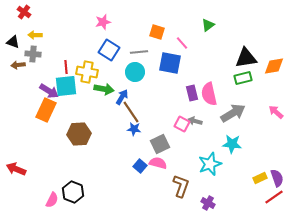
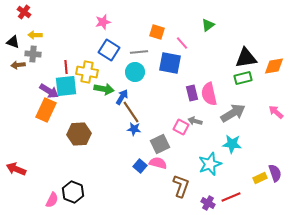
pink square at (182, 124): moved 1 px left, 3 px down
purple semicircle at (277, 178): moved 2 px left, 5 px up
red line at (274, 197): moved 43 px left; rotated 12 degrees clockwise
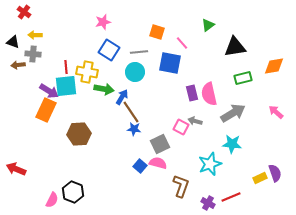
black triangle at (246, 58): moved 11 px left, 11 px up
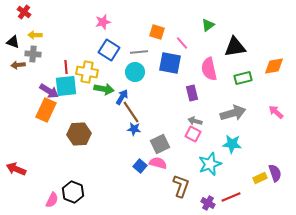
pink semicircle at (209, 94): moved 25 px up
gray arrow at (233, 113): rotated 15 degrees clockwise
pink square at (181, 127): moved 12 px right, 7 px down
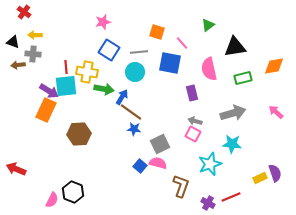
brown line at (131, 112): rotated 20 degrees counterclockwise
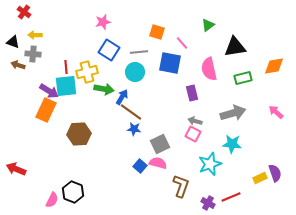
brown arrow at (18, 65): rotated 24 degrees clockwise
yellow cross at (87, 72): rotated 25 degrees counterclockwise
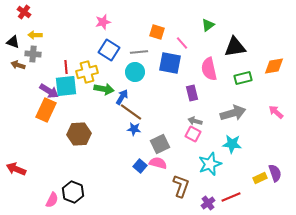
purple cross at (208, 203): rotated 24 degrees clockwise
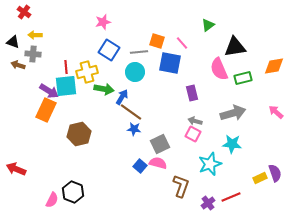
orange square at (157, 32): moved 9 px down
pink semicircle at (209, 69): moved 10 px right; rotated 10 degrees counterclockwise
brown hexagon at (79, 134): rotated 10 degrees counterclockwise
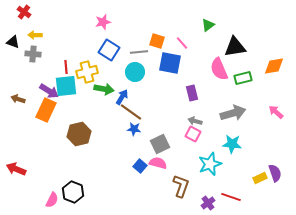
brown arrow at (18, 65): moved 34 px down
red line at (231, 197): rotated 42 degrees clockwise
